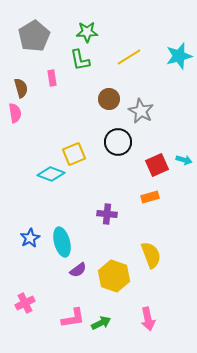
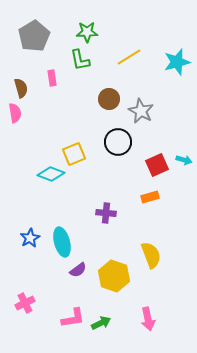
cyan star: moved 2 px left, 6 px down
purple cross: moved 1 px left, 1 px up
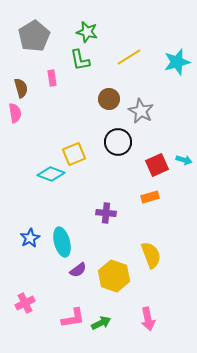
green star: rotated 15 degrees clockwise
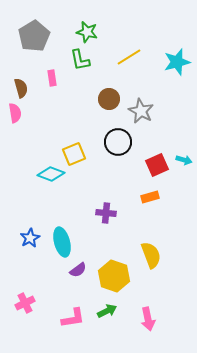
green arrow: moved 6 px right, 12 px up
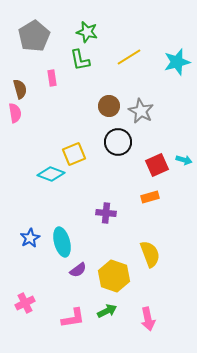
brown semicircle: moved 1 px left, 1 px down
brown circle: moved 7 px down
yellow semicircle: moved 1 px left, 1 px up
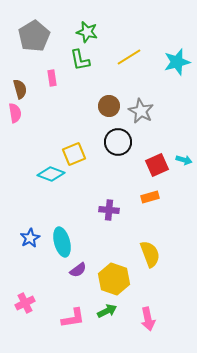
purple cross: moved 3 px right, 3 px up
yellow hexagon: moved 3 px down
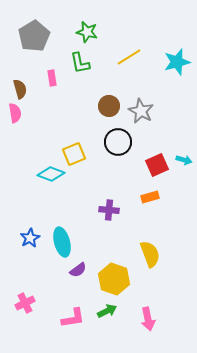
green L-shape: moved 3 px down
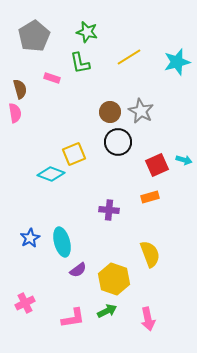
pink rectangle: rotated 63 degrees counterclockwise
brown circle: moved 1 px right, 6 px down
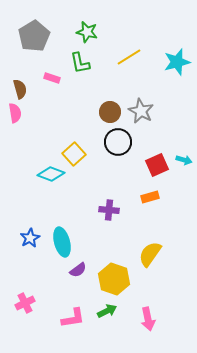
yellow square: rotated 20 degrees counterclockwise
yellow semicircle: rotated 124 degrees counterclockwise
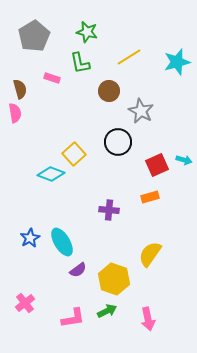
brown circle: moved 1 px left, 21 px up
cyan ellipse: rotated 16 degrees counterclockwise
pink cross: rotated 12 degrees counterclockwise
